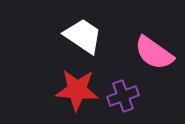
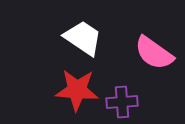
white trapezoid: moved 2 px down
purple cross: moved 1 px left, 6 px down; rotated 16 degrees clockwise
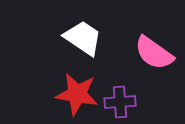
red star: moved 4 px down; rotated 6 degrees clockwise
purple cross: moved 2 px left
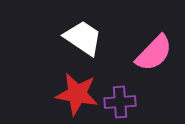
pink semicircle: rotated 81 degrees counterclockwise
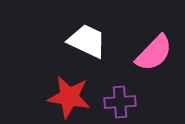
white trapezoid: moved 4 px right, 3 px down; rotated 9 degrees counterclockwise
red star: moved 8 px left, 3 px down
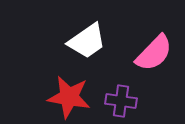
white trapezoid: rotated 120 degrees clockwise
purple cross: moved 1 px right, 1 px up; rotated 12 degrees clockwise
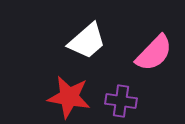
white trapezoid: rotated 6 degrees counterclockwise
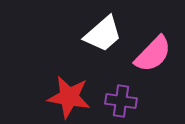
white trapezoid: moved 16 px right, 7 px up
pink semicircle: moved 1 px left, 1 px down
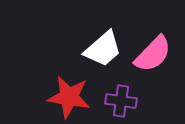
white trapezoid: moved 15 px down
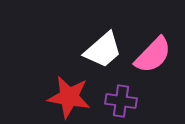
white trapezoid: moved 1 px down
pink semicircle: moved 1 px down
